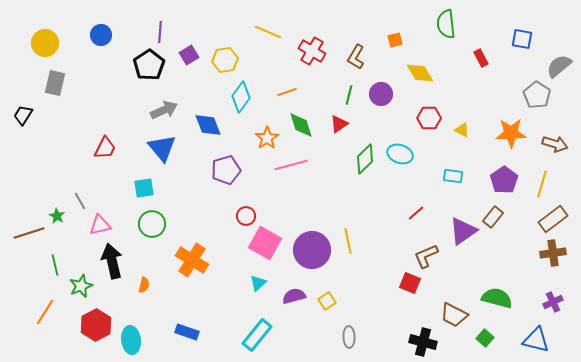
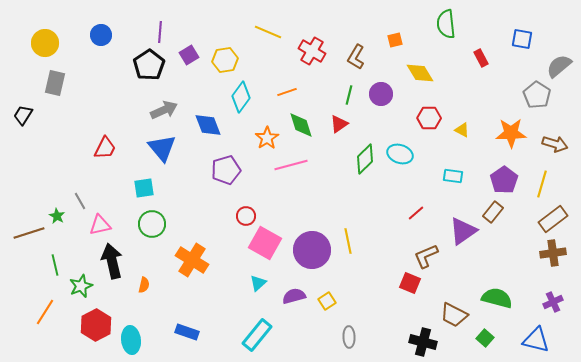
brown rectangle at (493, 217): moved 5 px up
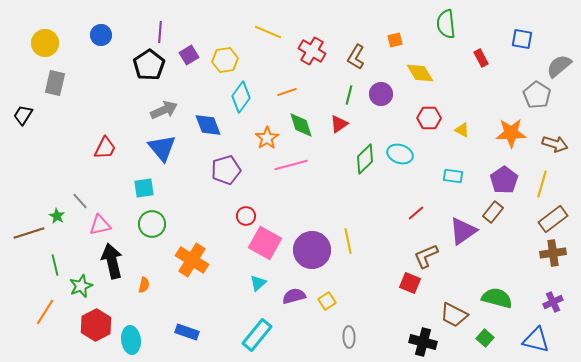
gray line at (80, 201): rotated 12 degrees counterclockwise
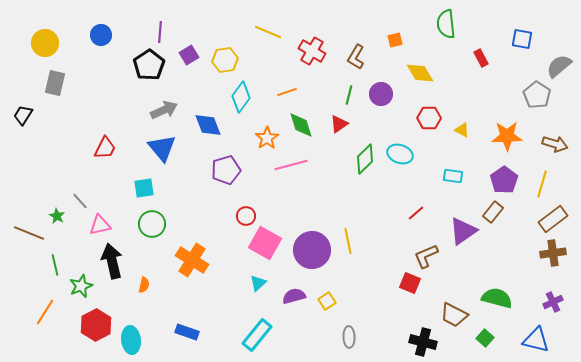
orange star at (511, 133): moved 4 px left, 3 px down
brown line at (29, 233): rotated 40 degrees clockwise
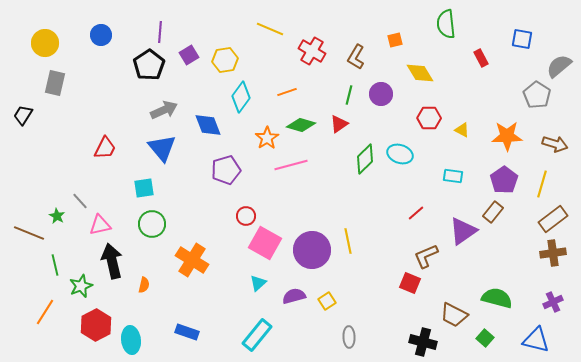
yellow line at (268, 32): moved 2 px right, 3 px up
green diamond at (301, 125): rotated 56 degrees counterclockwise
